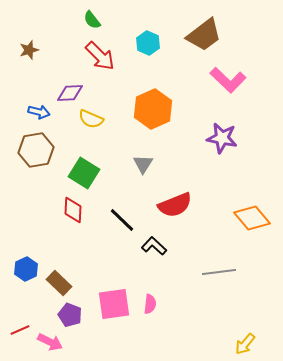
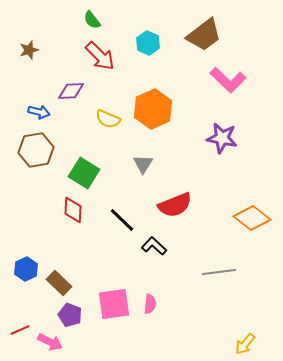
purple diamond: moved 1 px right, 2 px up
yellow semicircle: moved 17 px right
orange diamond: rotated 12 degrees counterclockwise
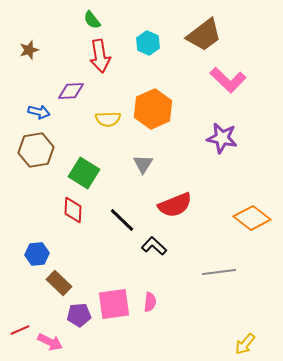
red arrow: rotated 36 degrees clockwise
yellow semicircle: rotated 25 degrees counterclockwise
blue hexagon: moved 11 px right, 15 px up; rotated 20 degrees clockwise
pink semicircle: moved 2 px up
purple pentagon: moved 9 px right; rotated 25 degrees counterclockwise
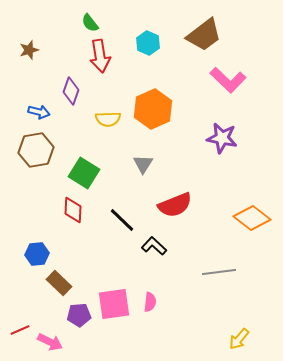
green semicircle: moved 2 px left, 3 px down
purple diamond: rotated 68 degrees counterclockwise
yellow arrow: moved 6 px left, 5 px up
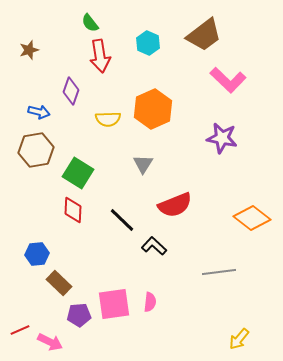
green square: moved 6 px left
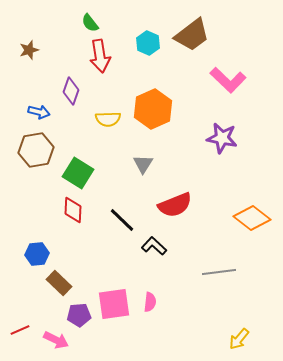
brown trapezoid: moved 12 px left
pink arrow: moved 6 px right, 2 px up
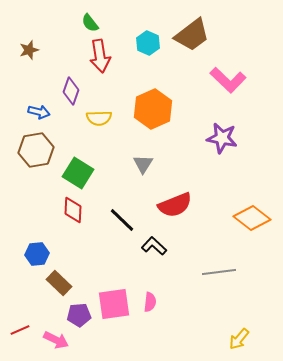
yellow semicircle: moved 9 px left, 1 px up
